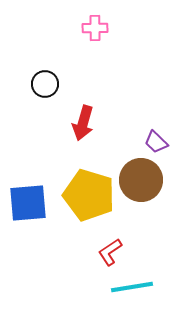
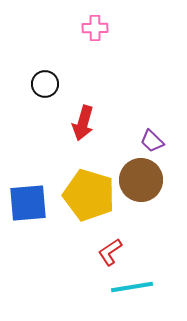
purple trapezoid: moved 4 px left, 1 px up
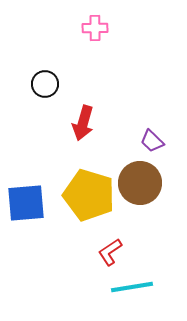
brown circle: moved 1 px left, 3 px down
blue square: moved 2 px left
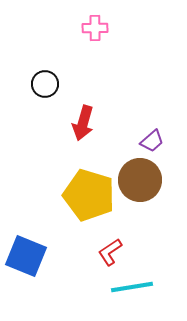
purple trapezoid: rotated 85 degrees counterclockwise
brown circle: moved 3 px up
blue square: moved 53 px down; rotated 27 degrees clockwise
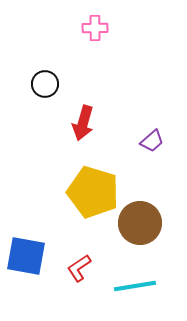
brown circle: moved 43 px down
yellow pentagon: moved 4 px right, 3 px up
red L-shape: moved 31 px left, 16 px down
blue square: rotated 12 degrees counterclockwise
cyan line: moved 3 px right, 1 px up
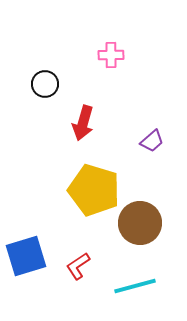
pink cross: moved 16 px right, 27 px down
yellow pentagon: moved 1 px right, 2 px up
blue square: rotated 27 degrees counterclockwise
red L-shape: moved 1 px left, 2 px up
cyan line: rotated 6 degrees counterclockwise
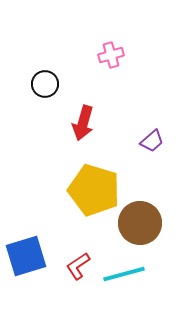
pink cross: rotated 15 degrees counterclockwise
cyan line: moved 11 px left, 12 px up
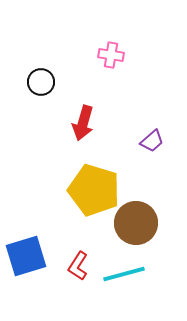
pink cross: rotated 25 degrees clockwise
black circle: moved 4 px left, 2 px up
brown circle: moved 4 px left
red L-shape: rotated 24 degrees counterclockwise
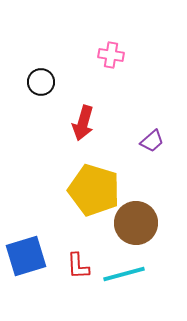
red L-shape: rotated 36 degrees counterclockwise
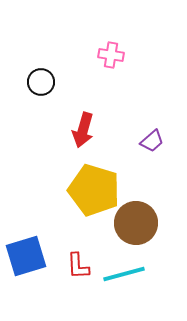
red arrow: moved 7 px down
